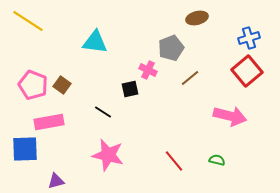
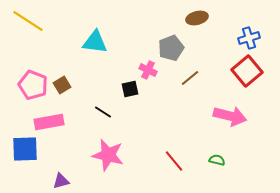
brown square: rotated 24 degrees clockwise
purple triangle: moved 5 px right
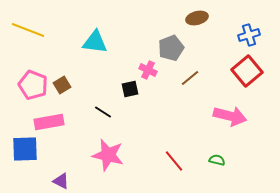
yellow line: moved 9 px down; rotated 12 degrees counterclockwise
blue cross: moved 3 px up
purple triangle: rotated 42 degrees clockwise
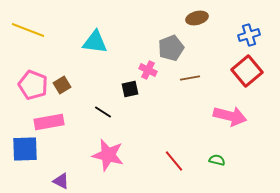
brown line: rotated 30 degrees clockwise
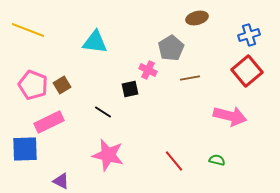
gray pentagon: rotated 10 degrees counterclockwise
pink rectangle: rotated 16 degrees counterclockwise
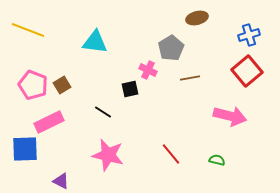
red line: moved 3 px left, 7 px up
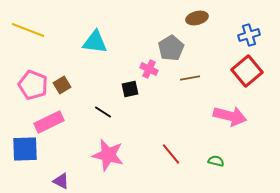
pink cross: moved 1 px right, 1 px up
green semicircle: moved 1 px left, 1 px down
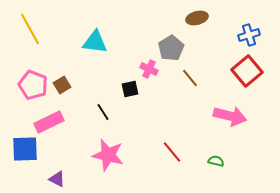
yellow line: moved 2 px right, 1 px up; rotated 40 degrees clockwise
brown line: rotated 60 degrees clockwise
black line: rotated 24 degrees clockwise
red line: moved 1 px right, 2 px up
purple triangle: moved 4 px left, 2 px up
